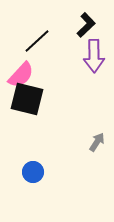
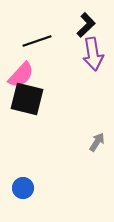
black line: rotated 24 degrees clockwise
purple arrow: moved 1 px left, 2 px up; rotated 8 degrees counterclockwise
blue circle: moved 10 px left, 16 px down
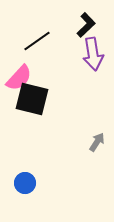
black line: rotated 16 degrees counterclockwise
pink semicircle: moved 2 px left, 3 px down
black square: moved 5 px right
blue circle: moved 2 px right, 5 px up
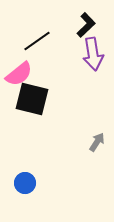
pink semicircle: moved 4 px up; rotated 8 degrees clockwise
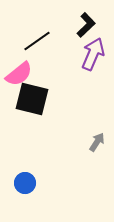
purple arrow: rotated 148 degrees counterclockwise
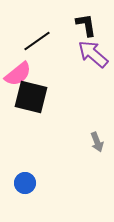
black L-shape: rotated 55 degrees counterclockwise
purple arrow: rotated 72 degrees counterclockwise
pink semicircle: moved 1 px left
black square: moved 1 px left, 2 px up
gray arrow: rotated 126 degrees clockwise
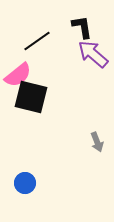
black L-shape: moved 4 px left, 2 px down
pink semicircle: moved 1 px down
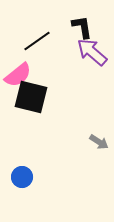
purple arrow: moved 1 px left, 2 px up
gray arrow: moved 2 px right; rotated 36 degrees counterclockwise
blue circle: moved 3 px left, 6 px up
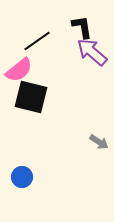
pink semicircle: moved 1 px right, 5 px up
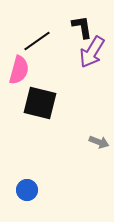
purple arrow: rotated 100 degrees counterclockwise
pink semicircle: rotated 36 degrees counterclockwise
black square: moved 9 px right, 6 px down
gray arrow: rotated 12 degrees counterclockwise
blue circle: moved 5 px right, 13 px down
